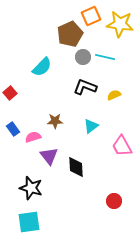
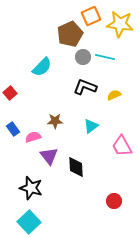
cyan square: rotated 35 degrees counterclockwise
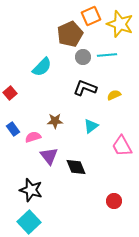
yellow star: rotated 12 degrees clockwise
cyan line: moved 2 px right, 2 px up; rotated 18 degrees counterclockwise
black L-shape: moved 1 px down
black diamond: rotated 20 degrees counterclockwise
black star: moved 2 px down
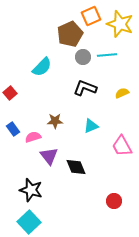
yellow semicircle: moved 8 px right, 2 px up
cyan triangle: rotated 14 degrees clockwise
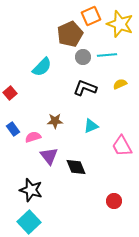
yellow semicircle: moved 2 px left, 9 px up
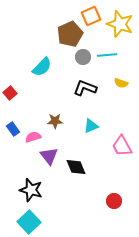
yellow semicircle: moved 1 px right, 1 px up; rotated 136 degrees counterclockwise
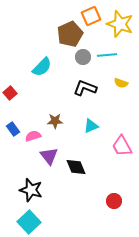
pink semicircle: moved 1 px up
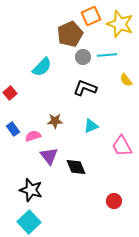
yellow semicircle: moved 5 px right, 3 px up; rotated 32 degrees clockwise
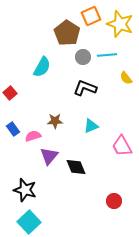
brown pentagon: moved 3 px left, 1 px up; rotated 15 degrees counterclockwise
cyan semicircle: rotated 15 degrees counterclockwise
yellow semicircle: moved 2 px up
purple triangle: rotated 18 degrees clockwise
black star: moved 6 px left
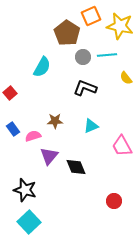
yellow star: moved 2 px down; rotated 8 degrees counterclockwise
